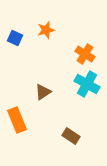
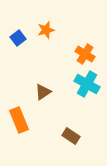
blue square: moved 3 px right; rotated 28 degrees clockwise
orange rectangle: moved 2 px right
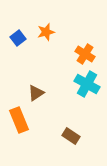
orange star: moved 2 px down
brown triangle: moved 7 px left, 1 px down
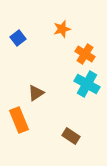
orange star: moved 16 px right, 3 px up
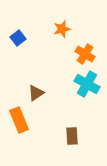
brown rectangle: moved 1 px right; rotated 54 degrees clockwise
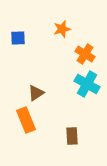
blue square: rotated 35 degrees clockwise
orange rectangle: moved 7 px right
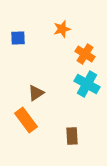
orange rectangle: rotated 15 degrees counterclockwise
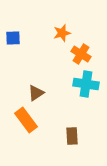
orange star: moved 4 px down
blue square: moved 5 px left
orange cross: moved 4 px left
cyan cross: moved 1 px left; rotated 20 degrees counterclockwise
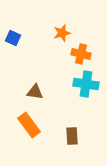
blue square: rotated 28 degrees clockwise
orange cross: rotated 18 degrees counterclockwise
brown triangle: moved 1 px left, 1 px up; rotated 42 degrees clockwise
orange rectangle: moved 3 px right, 5 px down
